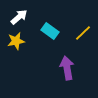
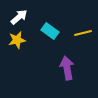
yellow line: rotated 30 degrees clockwise
yellow star: moved 1 px right, 1 px up
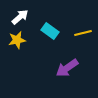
white arrow: moved 1 px right
purple arrow: rotated 115 degrees counterclockwise
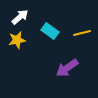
yellow line: moved 1 px left
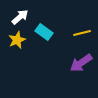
cyan rectangle: moved 6 px left, 1 px down
yellow star: rotated 12 degrees counterclockwise
purple arrow: moved 14 px right, 5 px up
